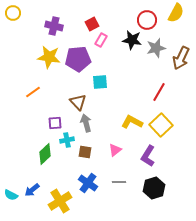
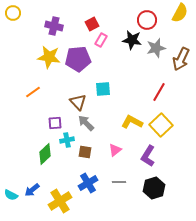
yellow semicircle: moved 4 px right
brown arrow: moved 1 px down
cyan square: moved 3 px right, 7 px down
gray arrow: rotated 30 degrees counterclockwise
blue cross: rotated 24 degrees clockwise
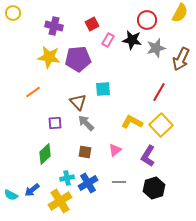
pink rectangle: moved 7 px right
cyan cross: moved 38 px down
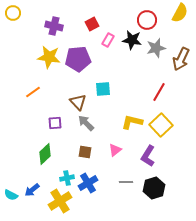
yellow L-shape: rotated 15 degrees counterclockwise
gray line: moved 7 px right
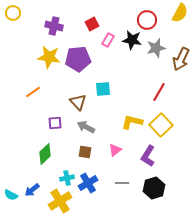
gray arrow: moved 4 px down; rotated 18 degrees counterclockwise
gray line: moved 4 px left, 1 px down
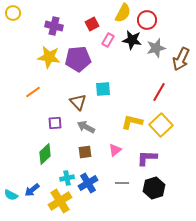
yellow semicircle: moved 57 px left
brown square: rotated 16 degrees counterclockwise
purple L-shape: moved 1 px left, 2 px down; rotated 60 degrees clockwise
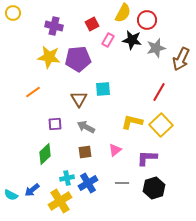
brown triangle: moved 1 px right, 3 px up; rotated 12 degrees clockwise
purple square: moved 1 px down
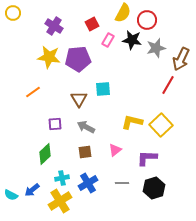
purple cross: rotated 18 degrees clockwise
red line: moved 9 px right, 7 px up
cyan cross: moved 5 px left
